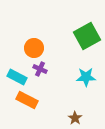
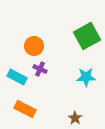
orange circle: moved 2 px up
orange rectangle: moved 2 px left, 9 px down
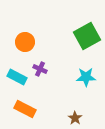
orange circle: moved 9 px left, 4 px up
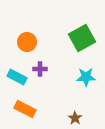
green square: moved 5 px left, 2 px down
orange circle: moved 2 px right
purple cross: rotated 24 degrees counterclockwise
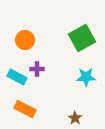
orange circle: moved 2 px left, 2 px up
purple cross: moved 3 px left
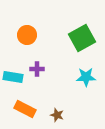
orange circle: moved 2 px right, 5 px up
cyan rectangle: moved 4 px left; rotated 18 degrees counterclockwise
brown star: moved 18 px left, 3 px up; rotated 16 degrees counterclockwise
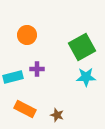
green square: moved 9 px down
cyan rectangle: rotated 24 degrees counterclockwise
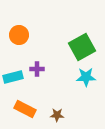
orange circle: moved 8 px left
brown star: rotated 16 degrees counterclockwise
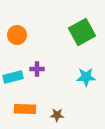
orange circle: moved 2 px left
green square: moved 15 px up
orange rectangle: rotated 25 degrees counterclockwise
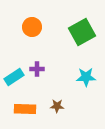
orange circle: moved 15 px right, 8 px up
cyan rectangle: moved 1 px right; rotated 18 degrees counterclockwise
brown star: moved 9 px up
